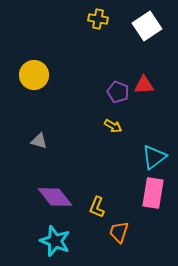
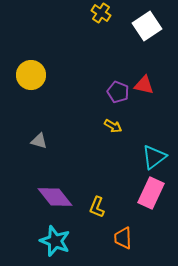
yellow cross: moved 3 px right, 6 px up; rotated 24 degrees clockwise
yellow circle: moved 3 px left
red triangle: rotated 15 degrees clockwise
pink rectangle: moved 2 px left; rotated 16 degrees clockwise
orange trapezoid: moved 4 px right, 6 px down; rotated 20 degrees counterclockwise
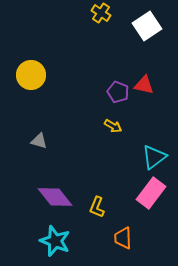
pink rectangle: rotated 12 degrees clockwise
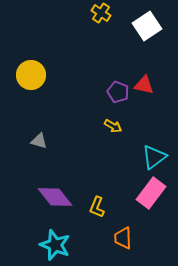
cyan star: moved 4 px down
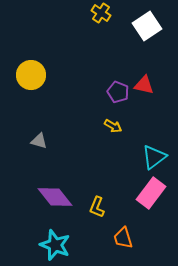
orange trapezoid: rotated 15 degrees counterclockwise
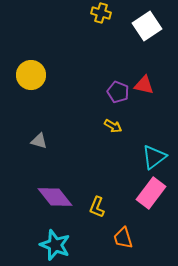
yellow cross: rotated 18 degrees counterclockwise
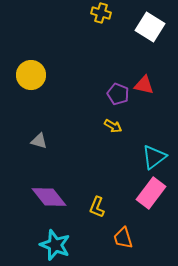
white square: moved 3 px right, 1 px down; rotated 24 degrees counterclockwise
purple pentagon: moved 2 px down
purple diamond: moved 6 px left
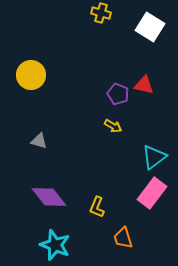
pink rectangle: moved 1 px right
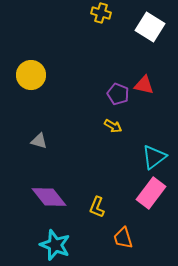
pink rectangle: moved 1 px left
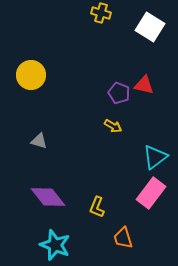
purple pentagon: moved 1 px right, 1 px up
cyan triangle: moved 1 px right
purple diamond: moved 1 px left
